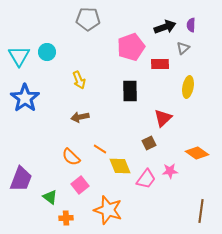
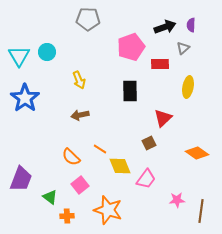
brown arrow: moved 2 px up
pink star: moved 7 px right, 29 px down
orange cross: moved 1 px right, 2 px up
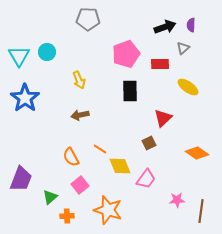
pink pentagon: moved 5 px left, 7 px down
yellow ellipse: rotated 65 degrees counterclockwise
orange semicircle: rotated 18 degrees clockwise
green triangle: rotated 42 degrees clockwise
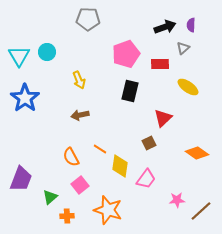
black rectangle: rotated 15 degrees clockwise
yellow diamond: rotated 30 degrees clockwise
brown line: rotated 40 degrees clockwise
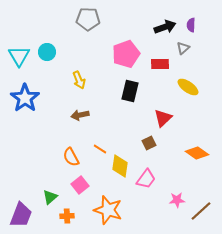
purple trapezoid: moved 36 px down
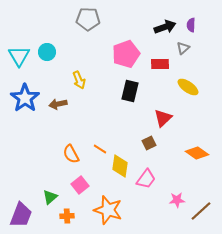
brown arrow: moved 22 px left, 11 px up
orange semicircle: moved 3 px up
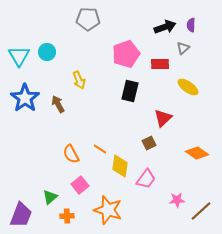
brown arrow: rotated 72 degrees clockwise
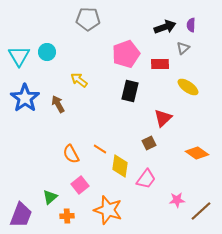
yellow arrow: rotated 150 degrees clockwise
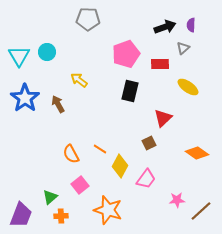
yellow diamond: rotated 20 degrees clockwise
orange cross: moved 6 px left
